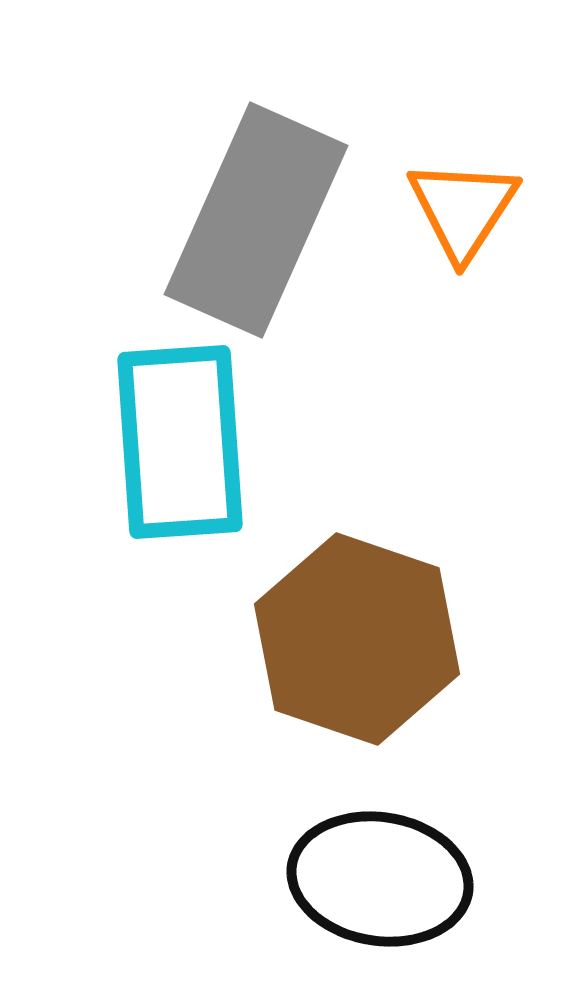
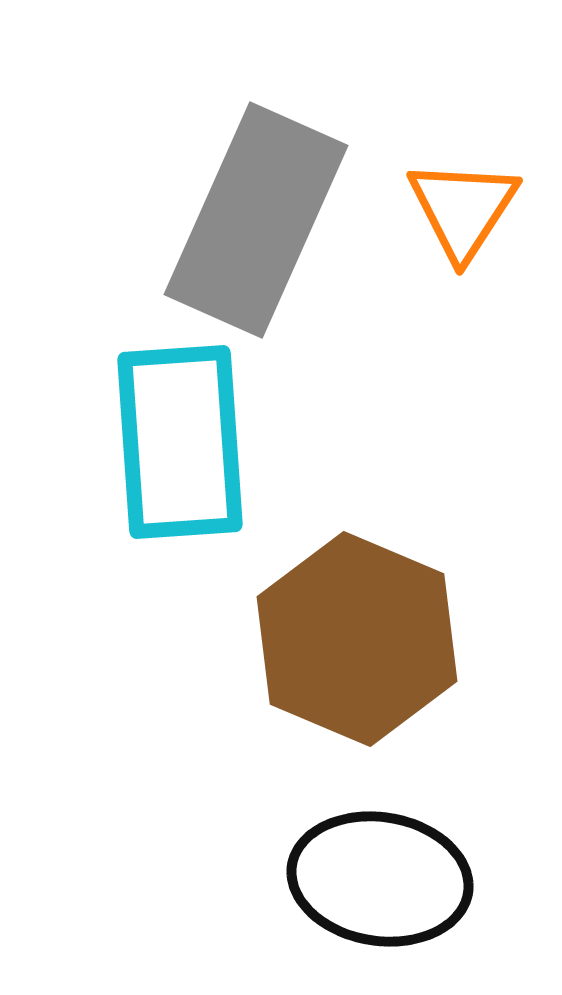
brown hexagon: rotated 4 degrees clockwise
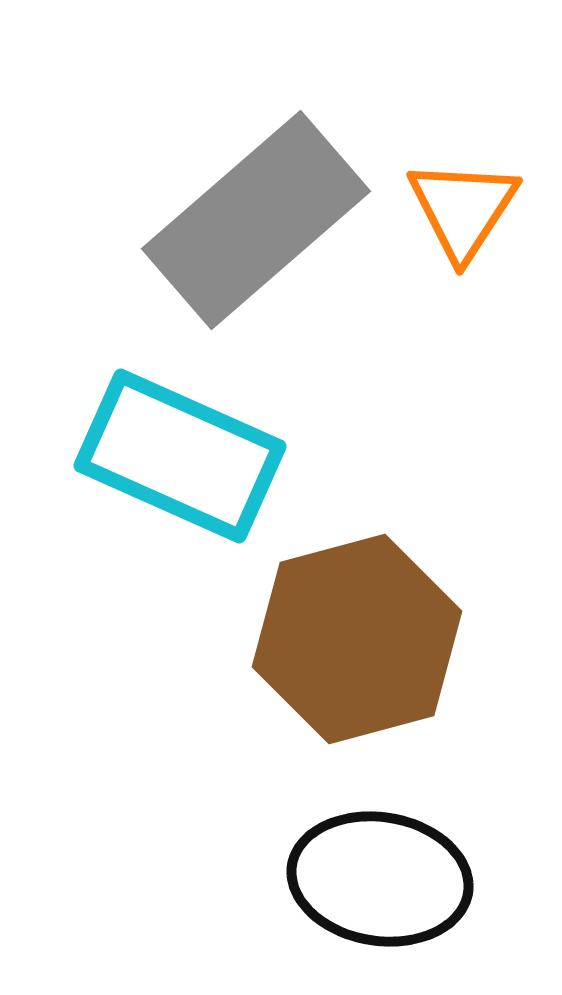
gray rectangle: rotated 25 degrees clockwise
cyan rectangle: moved 14 px down; rotated 62 degrees counterclockwise
brown hexagon: rotated 22 degrees clockwise
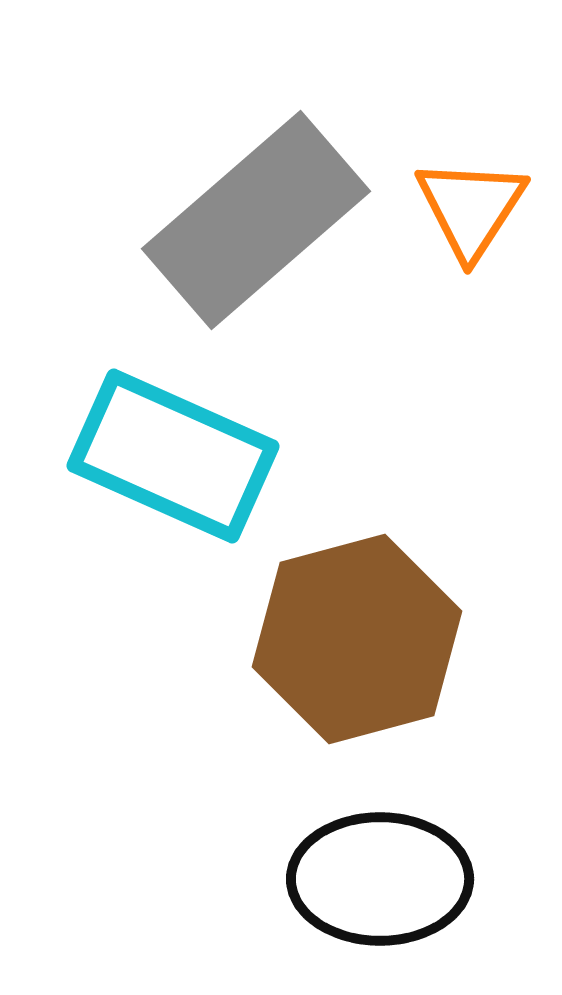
orange triangle: moved 8 px right, 1 px up
cyan rectangle: moved 7 px left
black ellipse: rotated 9 degrees counterclockwise
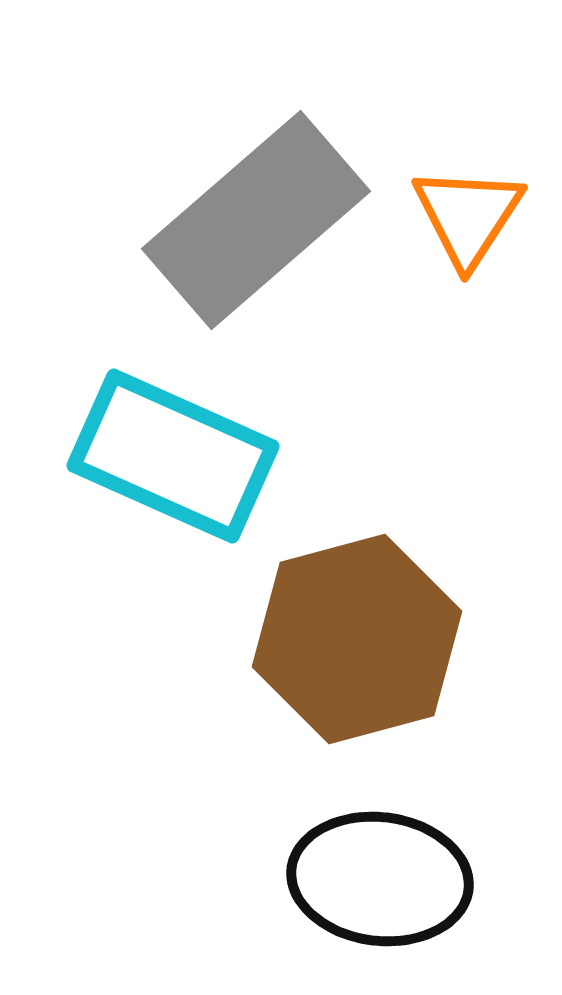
orange triangle: moved 3 px left, 8 px down
black ellipse: rotated 7 degrees clockwise
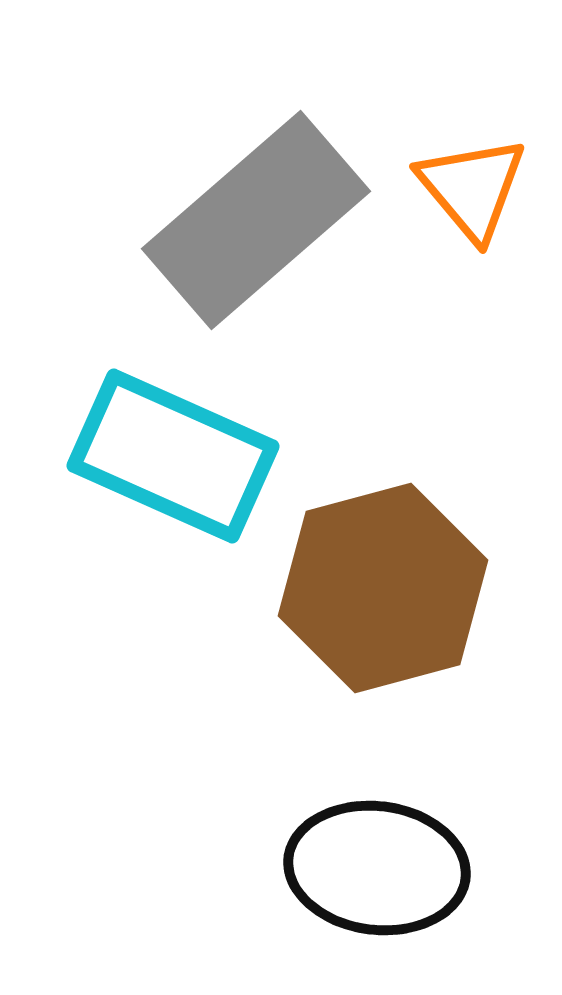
orange triangle: moved 4 px right, 28 px up; rotated 13 degrees counterclockwise
brown hexagon: moved 26 px right, 51 px up
black ellipse: moved 3 px left, 11 px up
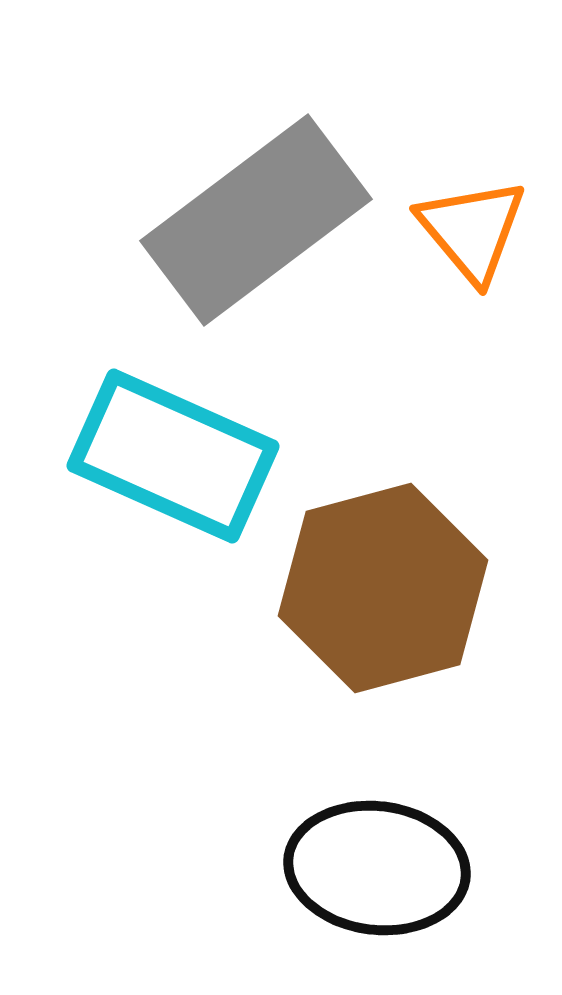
orange triangle: moved 42 px down
gray rectangle: rotated 4 degrees clockwise
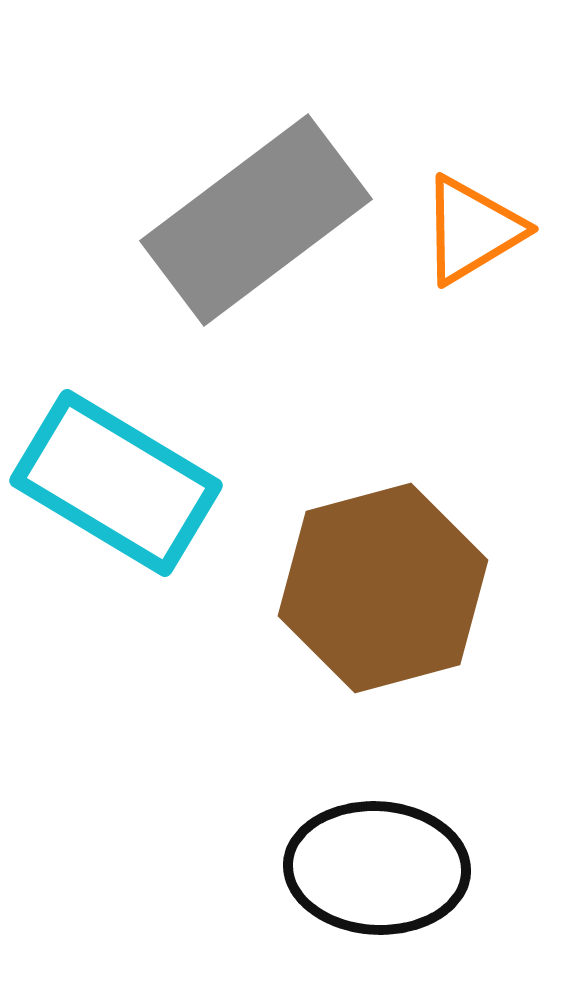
orange triangle: rotated 39 degrees clockwise
cyan rectangle: moved 57 px left, 27 px down; rotated 7 degrees clockwise
black ellipse: rotated 4 degrees counterclockwise
